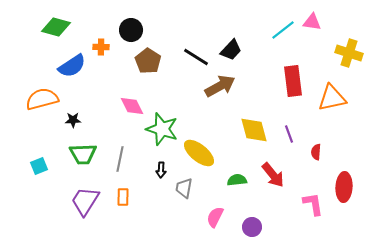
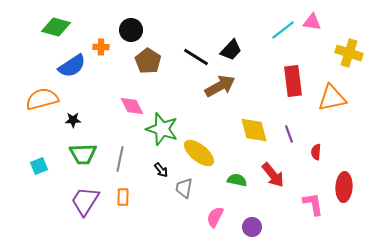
black arrow: rotated 42 degrees counterclockwise
green semicircle: rotated 18 degrees clockwise
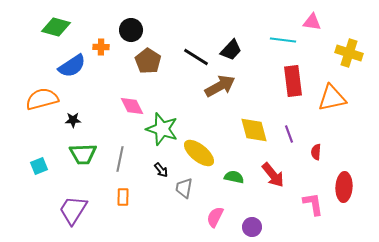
cyan line: moved 10 px down; rotated 45 degrees clockwise
green semicircle: moved 3 px left, 3 px up
purple trapezoid: moved 12 px left, 9 px down
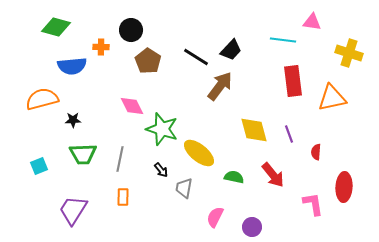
blue semicircle: rotated 28 degrees clockwise
brown arrow: rotated 24 degrees counterclockwise
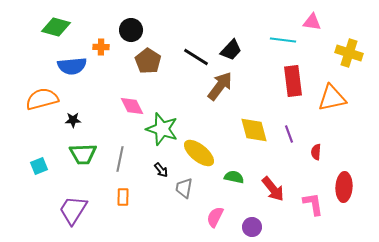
red arrow: moved 14 px down
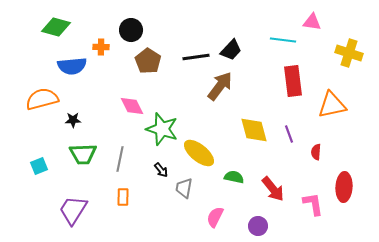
black line: rotated 40 degrees counterclockwise
orange triangle: moved 7 px down
purple circle: moved 6 px right, 1 px up
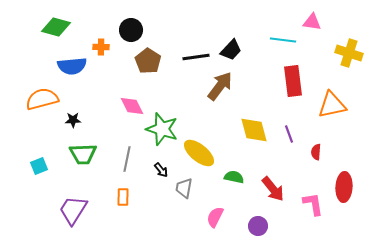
gray line: moved 7 px right
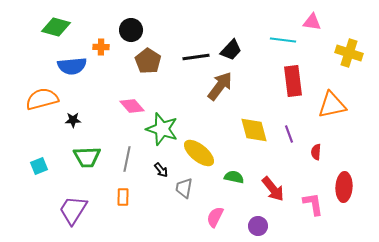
pink diamond: rotated 15 degrees counterclockwise
green trapezoid: moved 4 px right, 3 px down
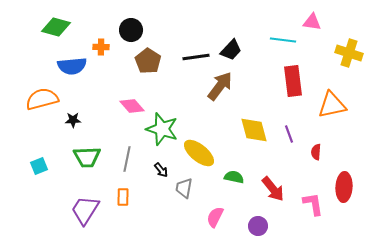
purple trapezoid: moved 12 px right
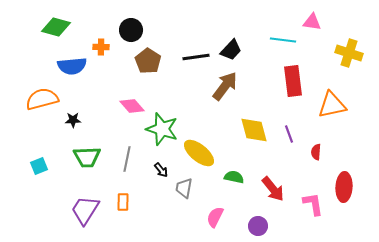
brown arrow: moved 5 px right
orange rectangle: moved 5 px down
